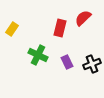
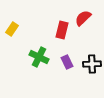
red rectangle: moved 2 px right, 2 px down
green cross: moved 1 px right, 2 px down
black cross: rotated 18 degrees clockwise
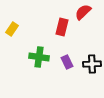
red semicircle: moved 6 px up
red rectangle: moved 3 px up
green cross: rotated 18 degrees counterclockwise
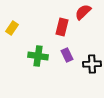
yellow rectangle: moved 1 px up
green cross: moved 1 px left, 1 px up
purple rectangle: moved 7 px up
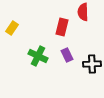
red semicircle: rotated 48 degrees counterclockwise
green cross: rotated 18 degrees clockwise
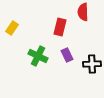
red rectangle: moved 2 px left
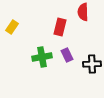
yellow rectangle: moved 1 px up
green cross: moved 4 px right, 1 px down; rotated 36 degrees counterclockwise
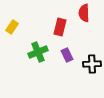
red semicircle: moved 1 px right, 1 px down
green cross: moved 4 px left, 5 px up; rotated 12 degrees counterclockwise
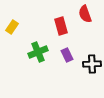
red semicircle: moved 1 px right, 1 px down; rotated 18 degrees counterclockwise
red rectangle: moved 1 px right, 1 px up; rotated 30 degrees counterclockwise
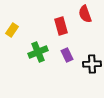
yellow rectangle: moved 3 px down
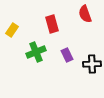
red rectangle: moved 9 px left, 2 px up
green cross: moved 2 px left
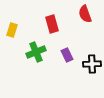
yellow rectangle: rotated 16 degrees counterclockwise
